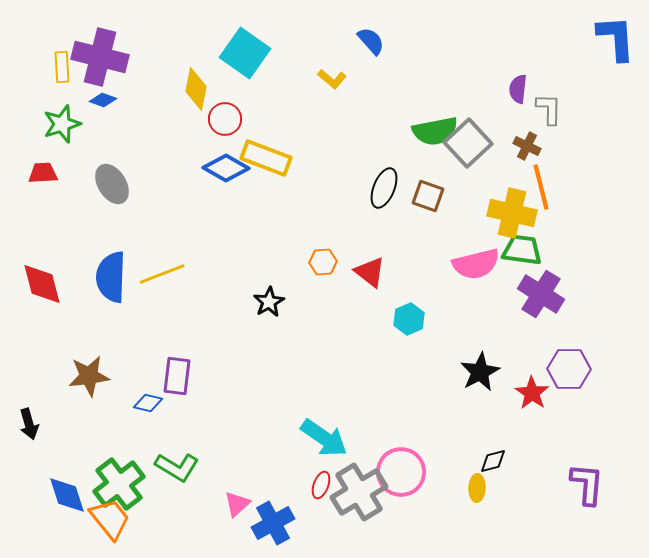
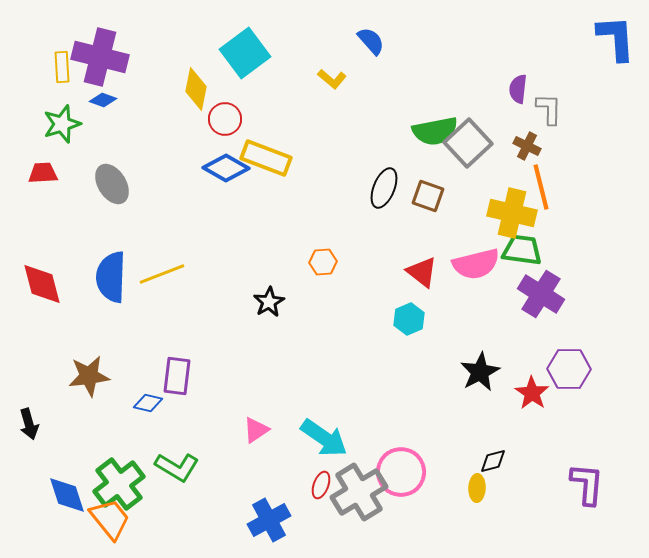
cyan square at (245, 53): rotated 18 degrees clockwise
red triangle at (370, 272): moved 52 px right
pink triangle at (237, 504): moved 19 px right, 74 px up; rotated 8 degrees clockwise
blue cross at (273, 523): moved 4 px left, 3 px up
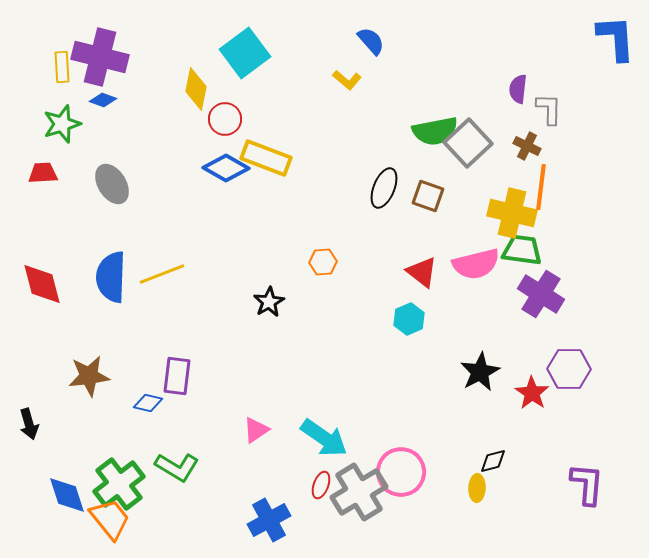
yellow L-shape at (332, 79): moved 15 px right, 1 px down
orange line at (541, 187): rotated 21 degrees clockwise
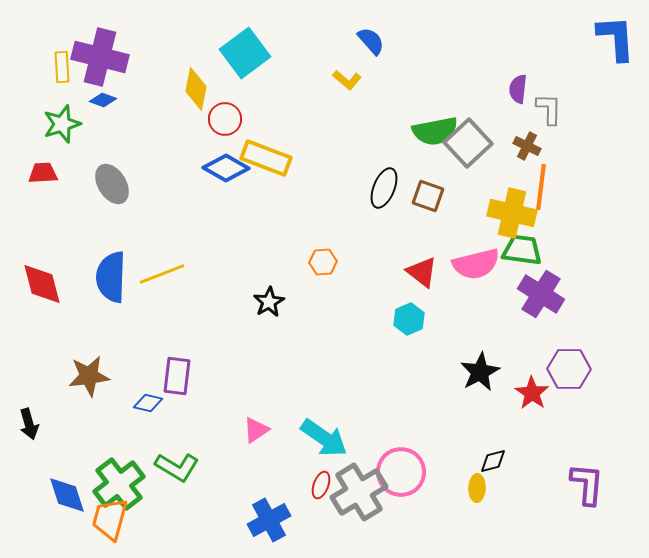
orange trapezoid at (110, 519): rotated 126 degrees counterclockwise
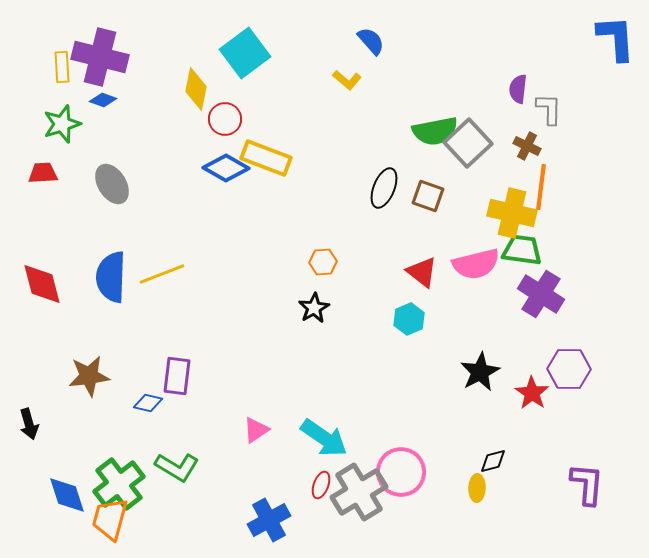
black star at (269, 302): moved 45 px right, 6 px down
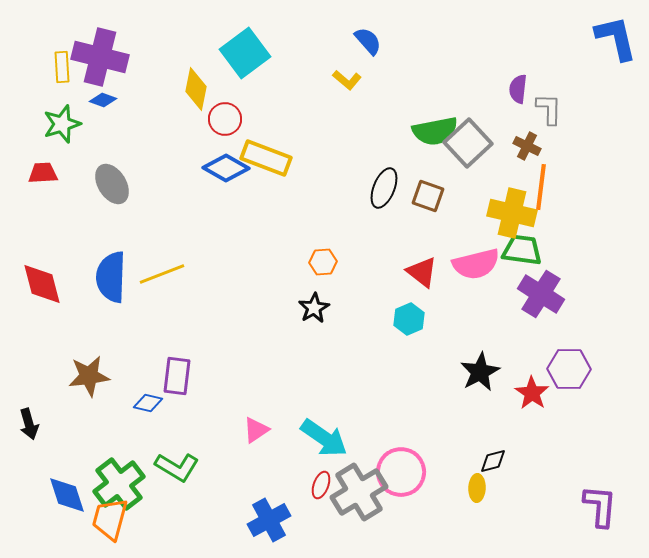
blue L-shape at (616, 38): rotated 9 degrees counterclockwise
blue semicircle at (371, 41): moved 3 px left
purple L-shape at (587, 484): moved 13 px right, 22 px down
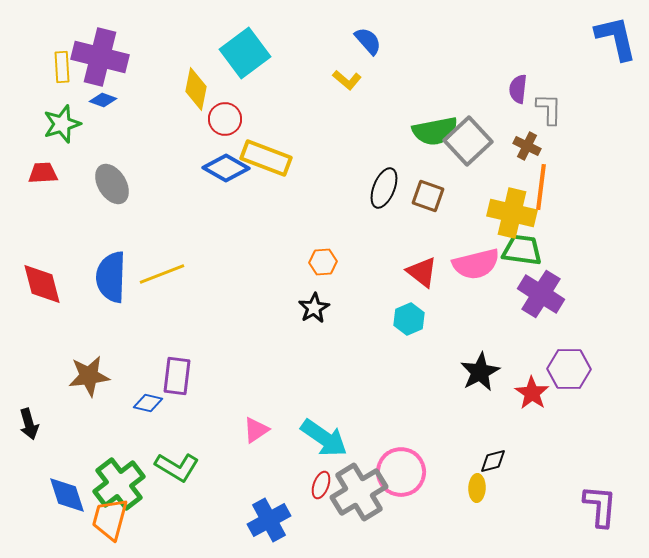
gray square at (468, 143): moved 2 px up
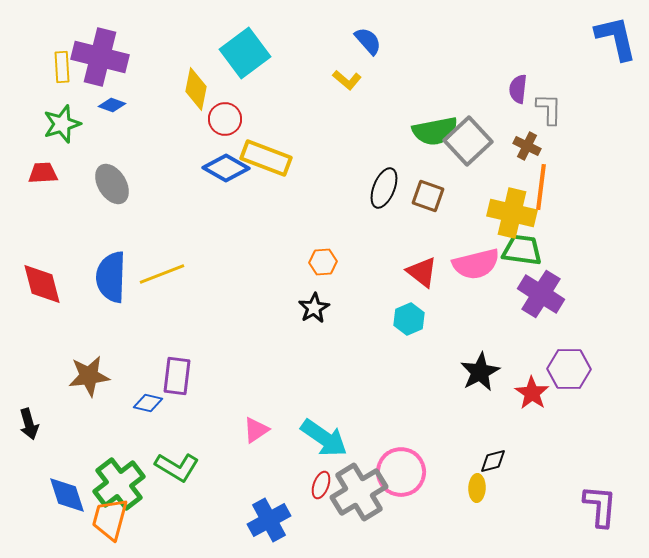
blue diamond at (103, 100): moved 9 px right, 5 px down
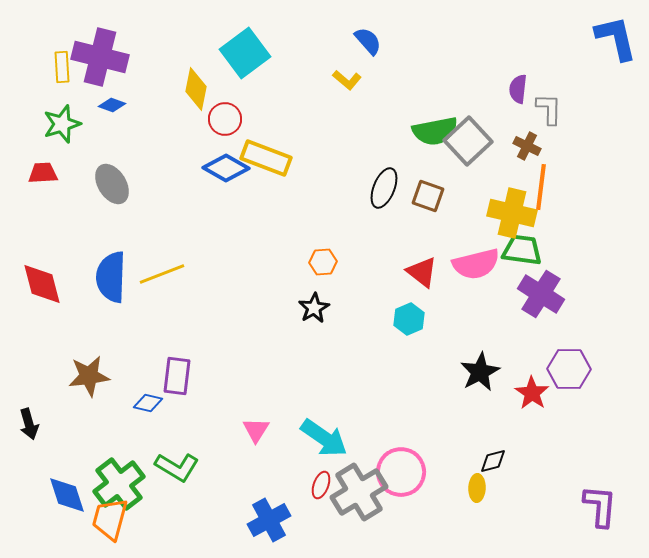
pink triangle at (256, 430): rotated 24 degrees counterclockwise
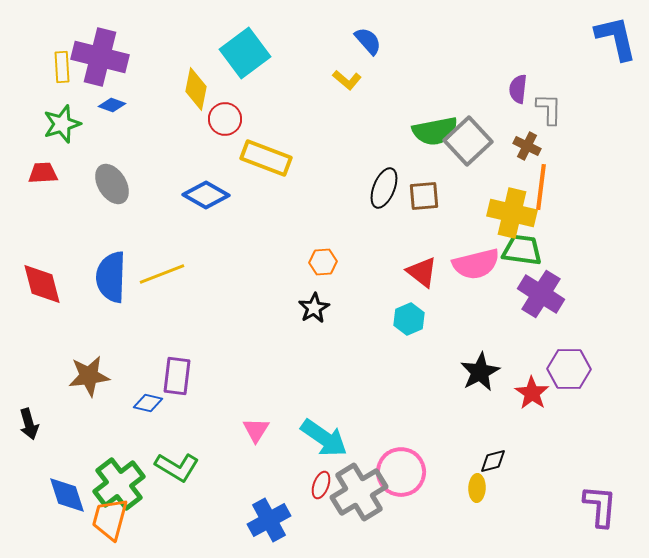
blue diamond at (226, 168): moved 20 px left, 27 px down
brown square at (428, 196): moved 4 px left; rotated 24 degrees counterclockwise
